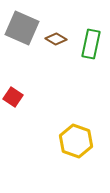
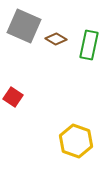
gray square: moved 2 px right, 2 px up
green rectangle: moved 2 px left, 1 px down
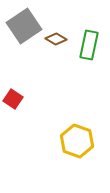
gray square: rotated 32 degrees clockwise
red square: moved 2 px down
yellow hexagon: moved 1 px right
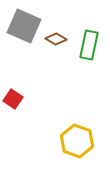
gray square: rotated 32 degrees counterclockwise
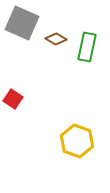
gray square: moved 2 px left, 3 px up
green rectangle: moved 2 px left, 2 px down
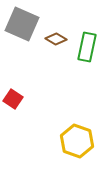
gray square: moved 1 px down
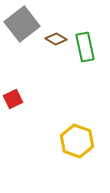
gray square: rotated 28 degrees clockwise
green rectangle: moved 2 px left; rotated 24 degrees counterclockwise
red square: rotated 30 degrees clockwise
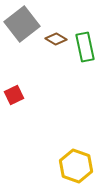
red square: moved 1 px right, 4 px up
yellow hexagon: moved 1 px left, 25 px down
